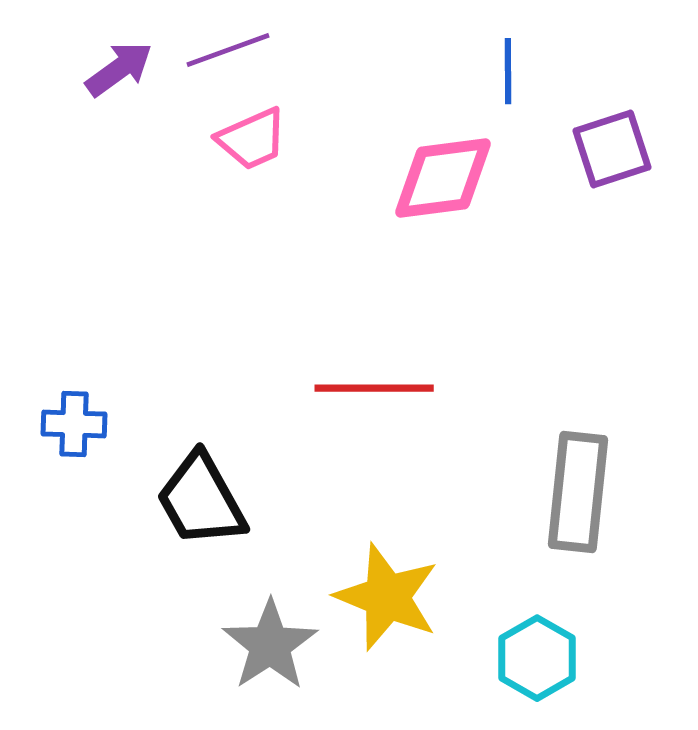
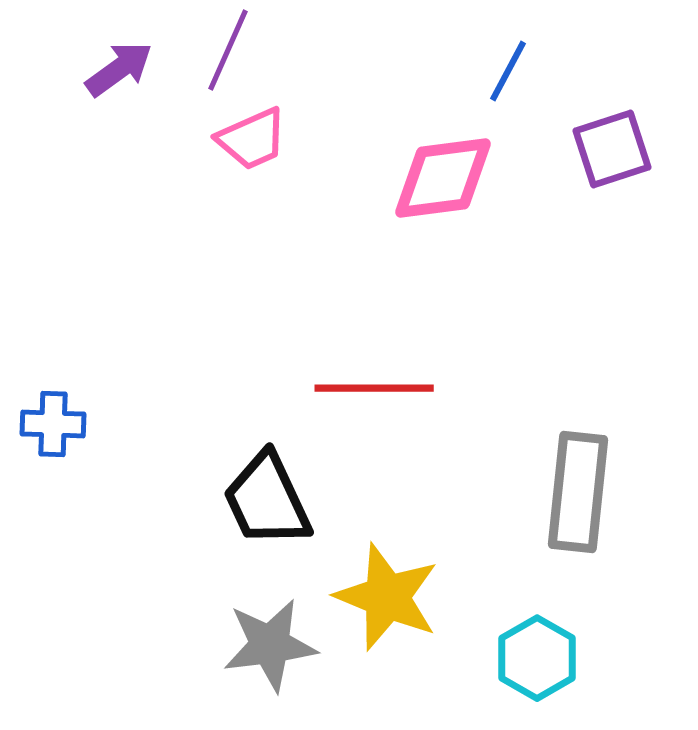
purple line: rotated 46 degrees counterclockwise
blue line: rotated 28 degrees clockwise
blue cross: moved 21 px left
black trapezoid: moved 66 px right; rotated 4 degrees clockwise
gray star: rotated 26 degrees clockwise
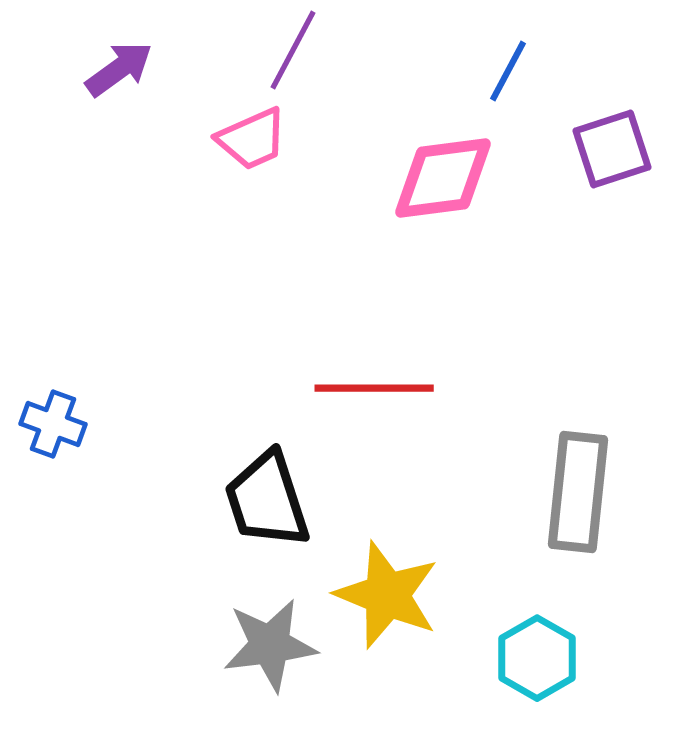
purple line: moved 65 px right; rotated 4 degrees clockwise
blue cross: rotated 18 degrees clockwise
black trapezoid: rotated 7 degrees clockwise
yellow star: moved 2 px up
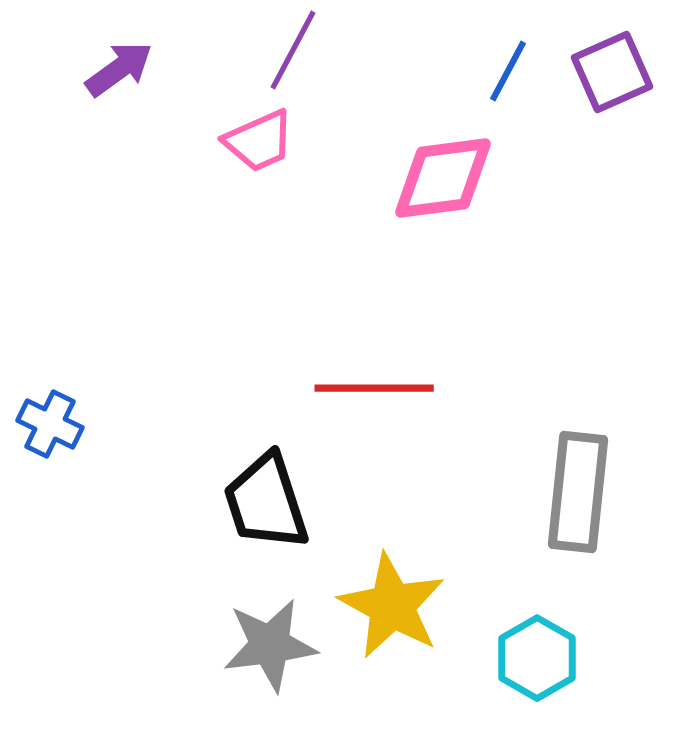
pink trapezoid: moved 7 px right, 2 px down
purple square: moved 77 px up; rotated 6 degrees counterclockwise
blue cross: moved 3 px left; rotated 6 degrees clockwise
black trapezoid: moved 1 px left, 2 px down
yellow star: moved 5 px right, 11 px down; rotated 7 degrees clockwise
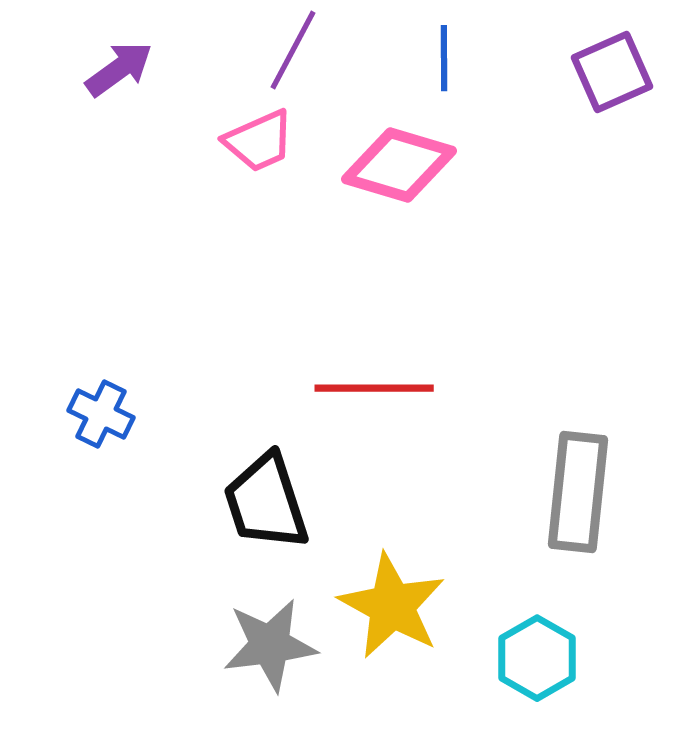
blue line: moved 64 px left, 13 px up; rotated 28 degrees counterclockwise
pink diamond: moved 44 px left, 13 px up; rotated 24 degrees clockwise
blue cross: moved 51 px right, 10 px up
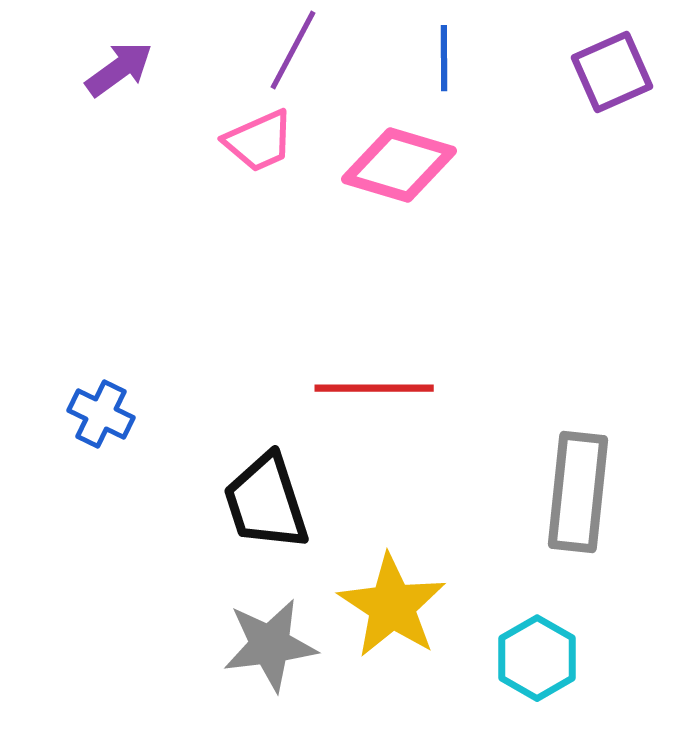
yellow star: rotated 4 degrees clockwise
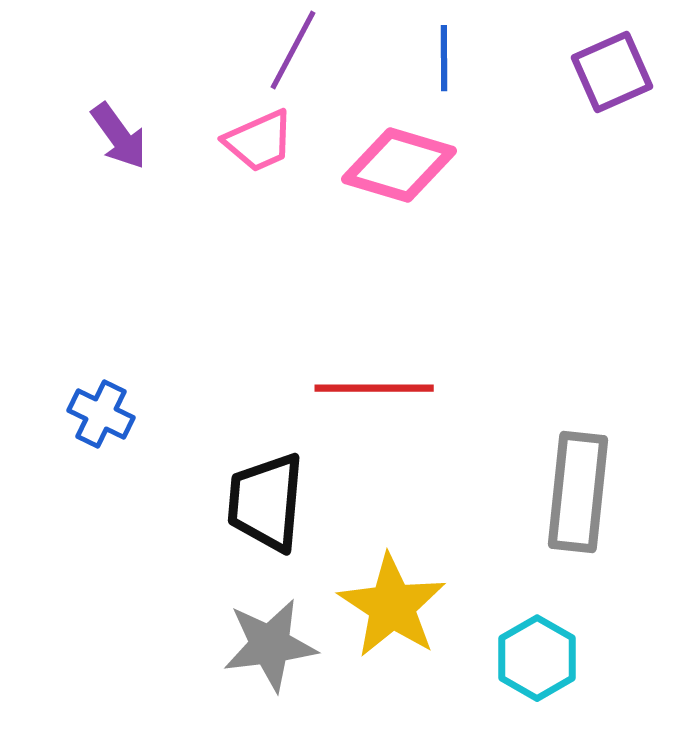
purple arrow: moved 67 px down; rotated 90 degrees clockwise
black trapezoid: rotated 23 degrees clockwise
